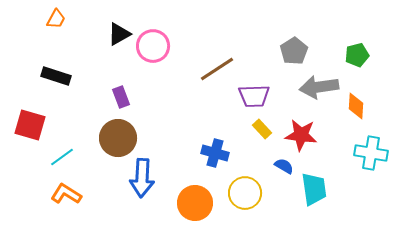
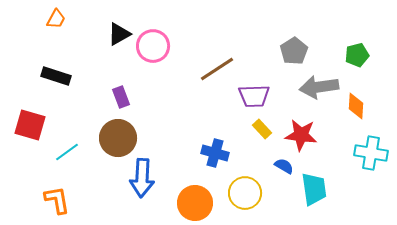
cyan line: moved 5 px right, 5 px up
orange L-shape: moved 9 px left, 6 px down; rotated 48 degrees clockwise
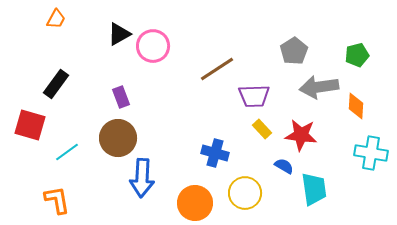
black rectangle: moved 8 px down; rotated 72 degrees counterclockwise
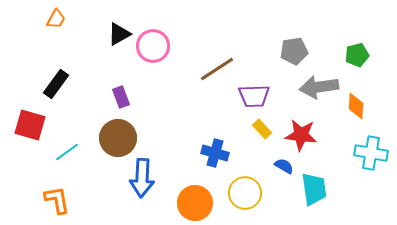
gray pentagon: rotated 24 degrees clockwise
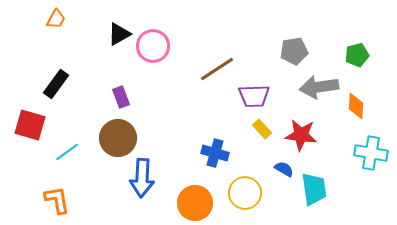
blue semicircle: moved 3 px down
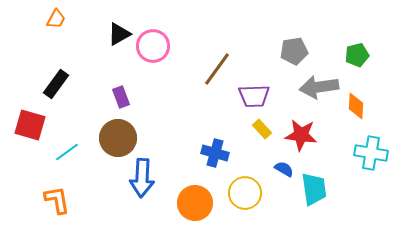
brown line: rotated 21 degrees counterclockwise
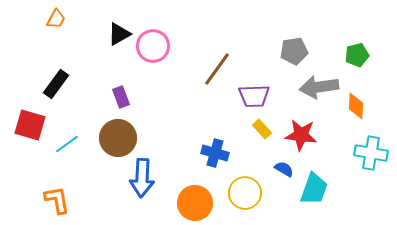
cyan line: moved 8 px up
cyan trapezoid: rotated 28 degrees clockwise
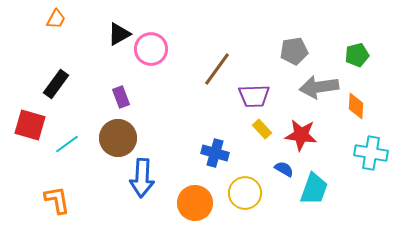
pink circle: moved 2 px left, 3 px down
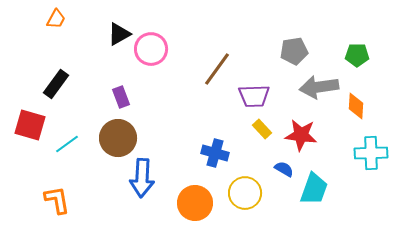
green pentagon: rotated 15 degrees clockwise
cyan cross: rotated 12 degrees counterclockwise
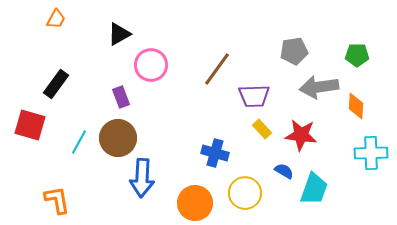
pink circle: moved 16 px down
cyan line: moved 12 px right, 2 px up; rotated 25 degrees counterclockwise
blue semicircle: moved 2 px down
